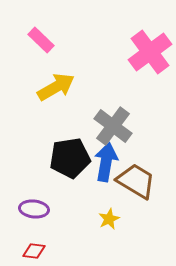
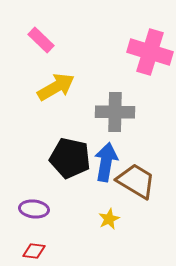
pink cross: rotated 36 degrees counterclockwise
gray cross: moved 2 px right, 14 px up; rotated 36 degrees counterclockwise
black pentagon: rotated 21 degrees clockwise
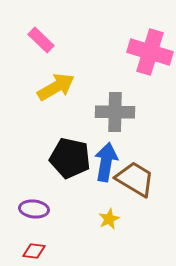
brown trapezoid: moved 1 px left, 2 px up
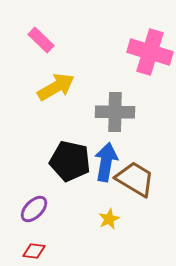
black pentagon: moved 3 px down
purple ellipse: rotated 52 degrees counterclockwise
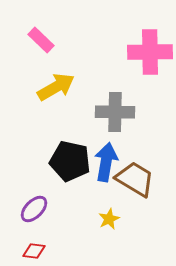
pink cross: rotated 18 degrees counterclockwise
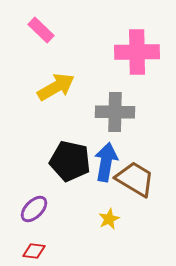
pink rectangle: moved 10 px up
pink cross: moved 13 px left
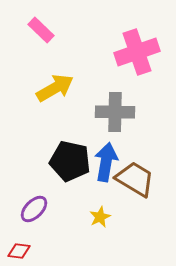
pink cross: rotated 18 degrees counterclockwise
yellow arrow: moved 1 px left, 1 px down
yellow star: moved 9 px left, 2 px up
red diamond: moved 15 px left
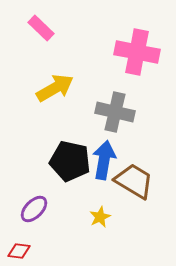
pink rectangle: moved 2 px up
pink cross: rotated 30 degrees clockwise
gray cross: rotated 12 degrees clockwise
blue arrow: moved 2 px left, 2 px up
brown trapezoid: moved 1 px left, 2 px down
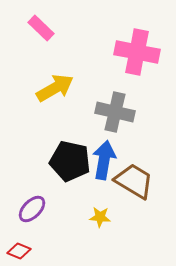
purple ellipse: moved 2 px left
yellow star: rotated 30 degrees clockwise
red diamond: rotated 15 degrees clockwise
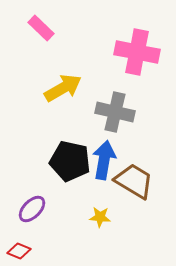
yellow arrow: moved 8 px right
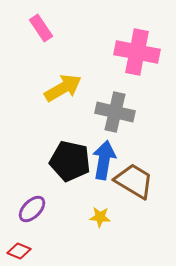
pink rectangle: rotated 12 degrees clockwise
